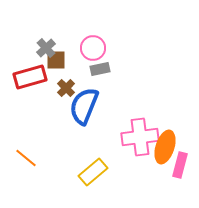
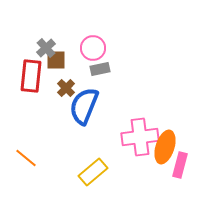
red rectangle: moved 1 px right, 1 px up; rotated 68 degrees counterclockwise
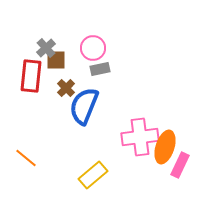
pink rectangle: rotated 10 degrees clockwise
yellow rectangle: moved 3 px down
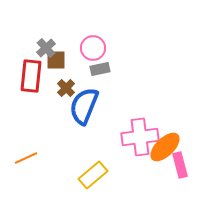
orange ellipse: rotated 28 degrees clockwise
orange line: rotated 65 degrees counterclockwise
pink rectangle: rotated 40 degrees counterclockwise
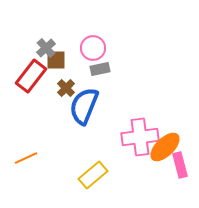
red rectangle: rotated 32 degrees clockwise
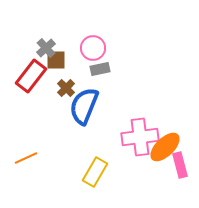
yellow rectangle: moved 2 px right, 3 px up; rotated 20 degrees counterclockwise
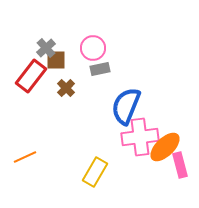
blue semicircle: moved 42 px right
orange line: moved 1 px left, 1 px up
